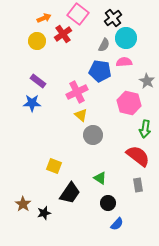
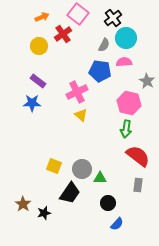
orange arrow: moved 2 px left, 1 px up
yellow circle: moved 2 px right, 5 px down
green arrow: moved 19 px left
gray circle: moved 11 px left, 34 px down
green triangle: rotated 32 degrees counterclockwise
gray rectangle: rotated 16 degrees clockwise
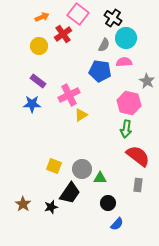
black cross: rotated 18 degrees counterclockwise
pink cross: moved 8 px left, 3 px down
blue star: moved 1 px down
yellow triangle: rotated 48 degrees clockwise
black star: moved 7 px right, 6 px up
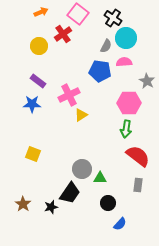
orange arrow: moved 1 px left, 5 px up
gray semicircle: moved 2 px right, 1 px down
pink hexagon: rotated 15 degrees counterclockwise
yellow square: moved 21 px left, 12 px up
blue semicircle: moved 3 px right
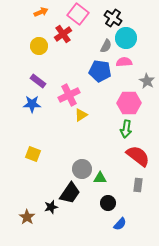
brown star: moved 4 px right, 13 px down
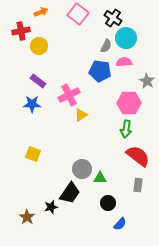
red cross: moved 42 px left, 3 px up; rotated 24 degrees clockwise
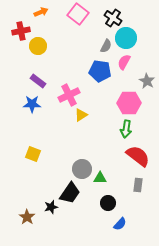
yellow circle: moved 1 px left
pink semicircle: rotated 56 degrees counterclockwise
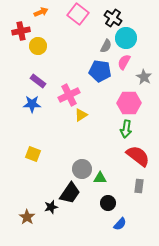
gray star: moved 3 px left, 4 px up
gray rectangle: moved 1 px right, 1 px down
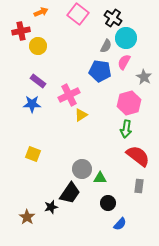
pink hexagon: rotated 15 degrees counterclockwise
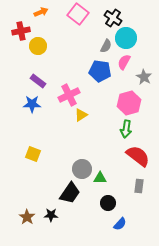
black star: moved 8 px down; rotated 16 degrees clockwise
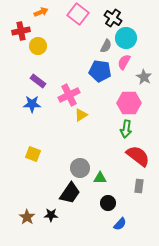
pink hexagon: rotated 15 degrees clockwise
gray circle: moved 2 px left, 1 px up
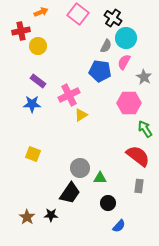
green arrow: moved 19 px right; rotated 138 degrees clockwise
blue semicircle: moved 1 px left, 2 px down
